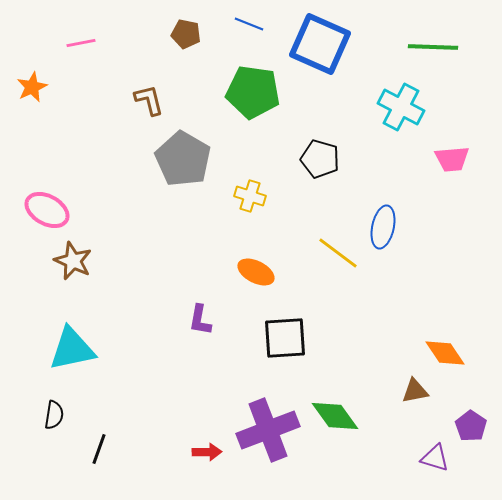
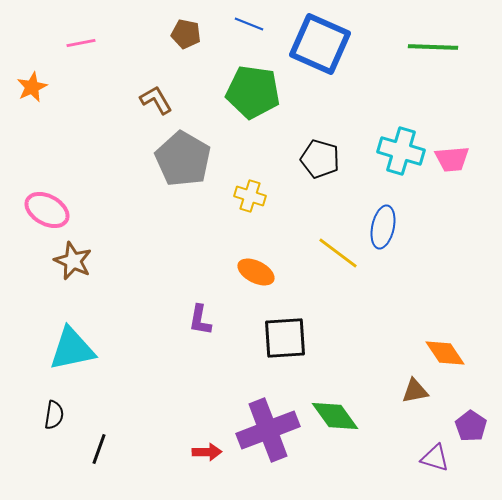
brown L-shape: moved 7 px right; rotated 16 degrees counterclockwise
cyan cross: moved 44 px down; rotated 12 degrees counterclockwise
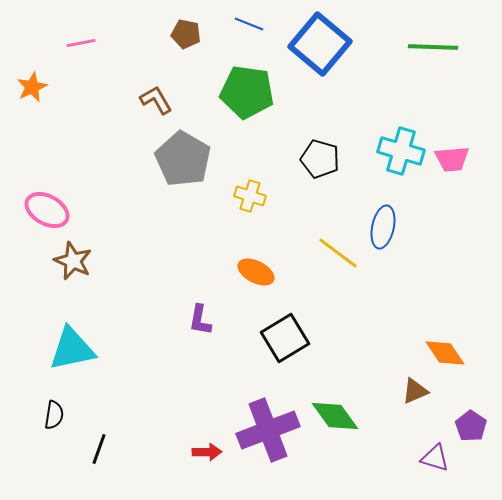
blue square: rotated 16 degrees clockwise
green pentagon: moved 6 px left
black square: rotated 27 degrees counterclockwise
brown triangle: rotated 12 degrees counterclockwise
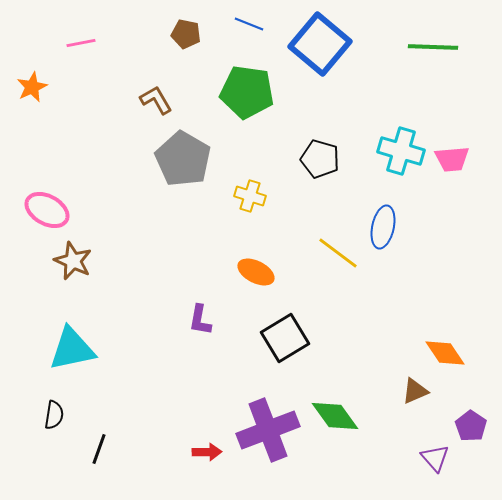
purple triangle: rotated 32 degrees clockwise
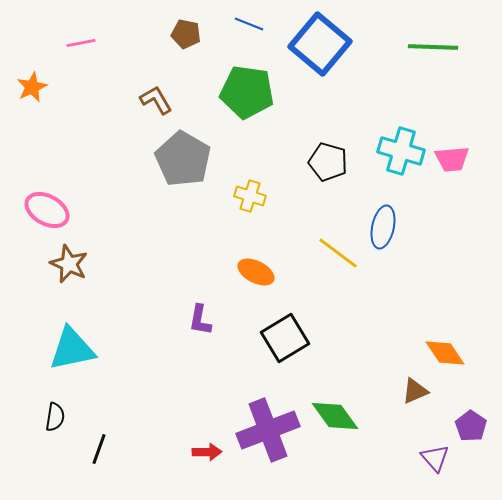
black pentagon: moved 8 px right, 3 px down
brown star: moved 4 px left, 3 px down
black semicircle: moved 1 px right, 2 px down
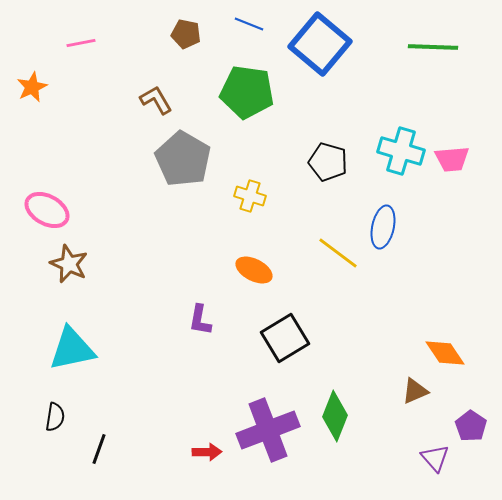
orange ellipse: moved 2 px left, 2 px up
green diamond: rotated 57 degrees clockwise
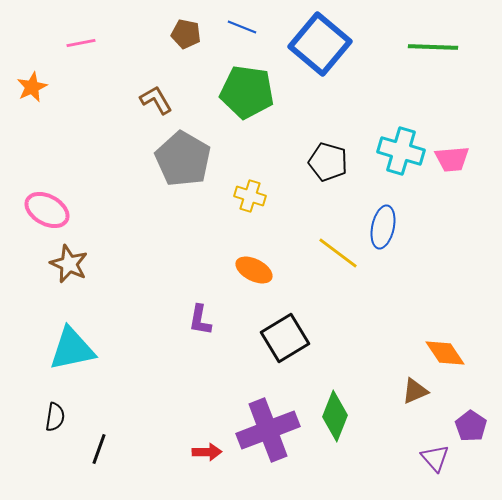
blue line: moved 7 px left, 3 px down
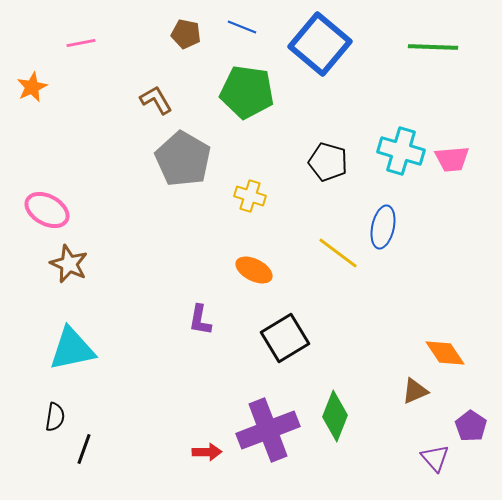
black line: moved 15 px left
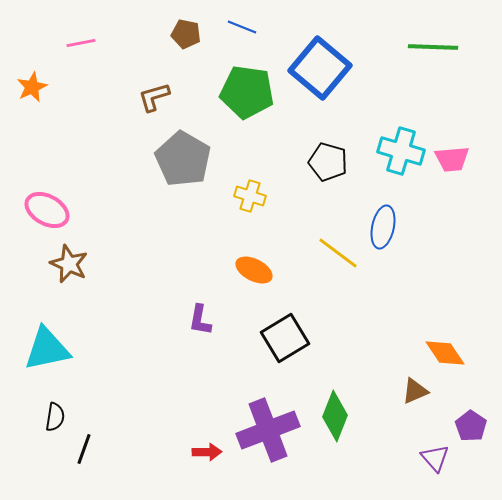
blue square: moved 24 px down
brown L-shape: moved 2 px left, 3 px up; rotated 76 degrees counterclockwise
cyan triangle: moved 25 px left
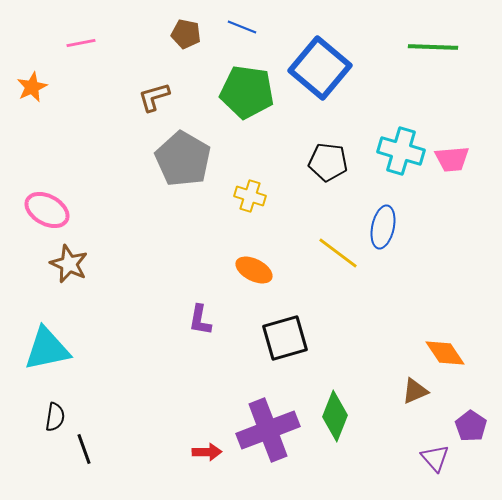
black pentagon: rotated 9 degrees counterclockwise
black square: rotated 15 degrees clockwise
black line: rotated 40 degrees counterclockwise
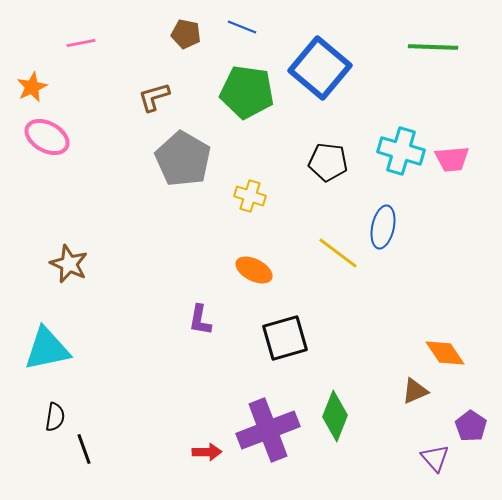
pink ellipse: moved 73 px up
